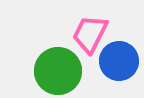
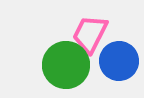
green circle: moved 8 px right, 6 px up
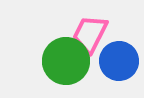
green circle: moved 4 px up
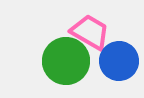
pink trapezoid: moved 2 px up; rotated 93 degrees clockwise
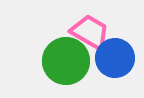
blue circle: moved 4 px left, 3 px up
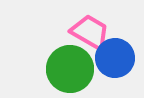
green circle: moved 4 px right, 8 px down
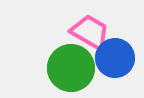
green circle: moved 1 px right, 1 px up
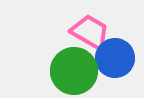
green circle: moved 3 px right, 3 px down
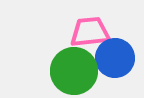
pink trapezoid: rotated 36 degrees counterclockwise
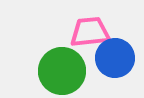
green circle: moved 12 px left
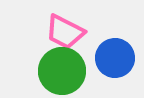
pink trapezoid: moved 25 px left; rotated 147 degrees counterclockwise
